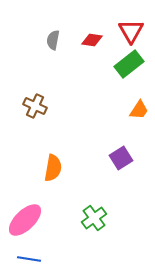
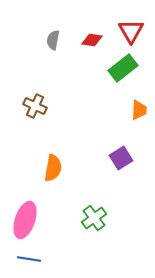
green rectangle: moved 6 px left, 4 px down
orange trapezoid: rotated 30 degrees counterclockwise
pink ellipse: rotated 27 degrees counterclockwise
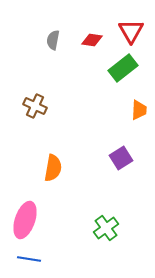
green cross: moved 12 px right, 10 px down
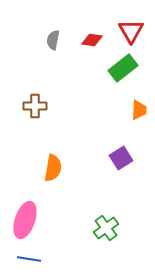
brown cross: rotated 25 degrees counterclockwise
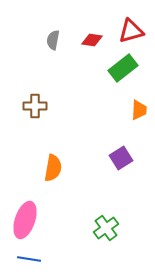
red triangle: rotated 44 degrees clockwise
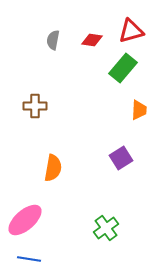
green rectangle: rotated 12 degrees counterclockwise
pink ellipse: rotated 30 degrees clockwise
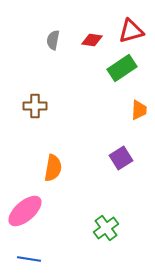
green rectangle: moved 1 px left; rotated 16 degrees clockwise
pink ellipse: moved 9 px up
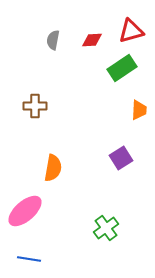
red diamond: rotated 10 degrees counterclockwise
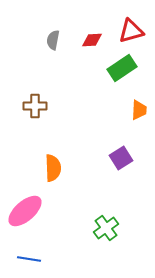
orange semicircle: rotated 12 degrees counterclockwise
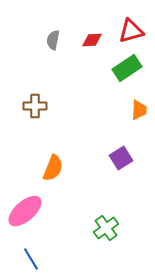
green rectangle: moved 5 px right
orange semicircle: rotated 24 degrees clockwise
blue line: moved 2 px right; rotated 50 degrees clockwise
